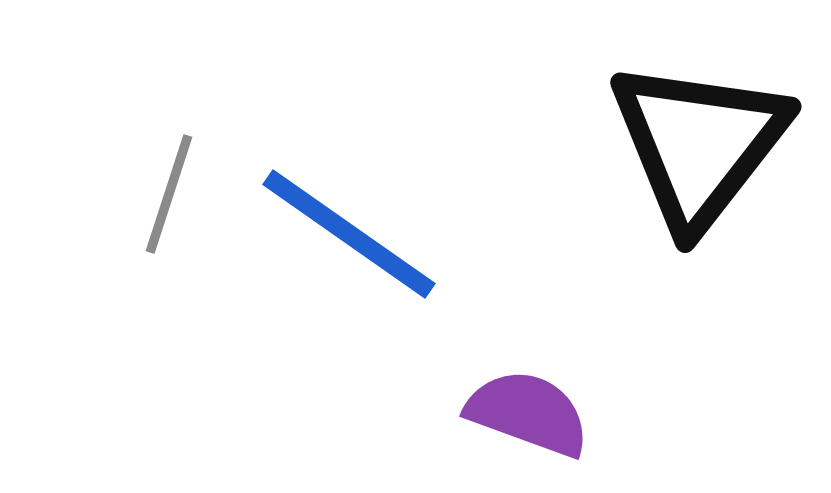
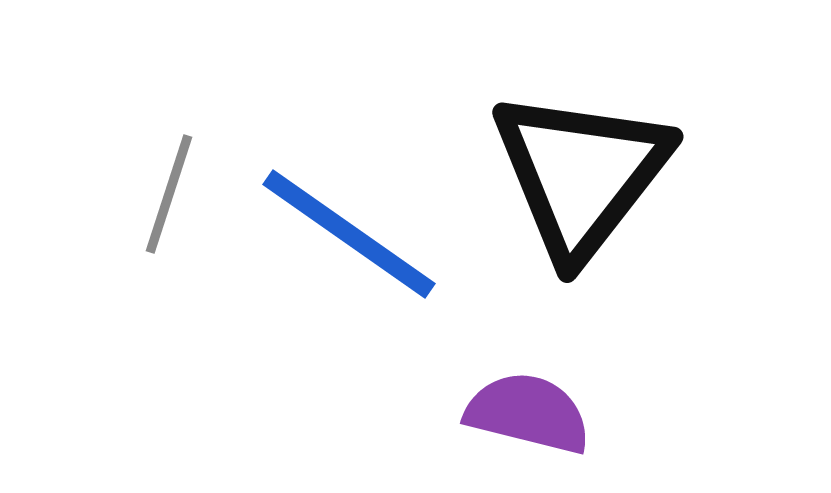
black triangle: moved 118 px left, 30 px down
purple semicircle: rotated 6 degrees counterclockwise
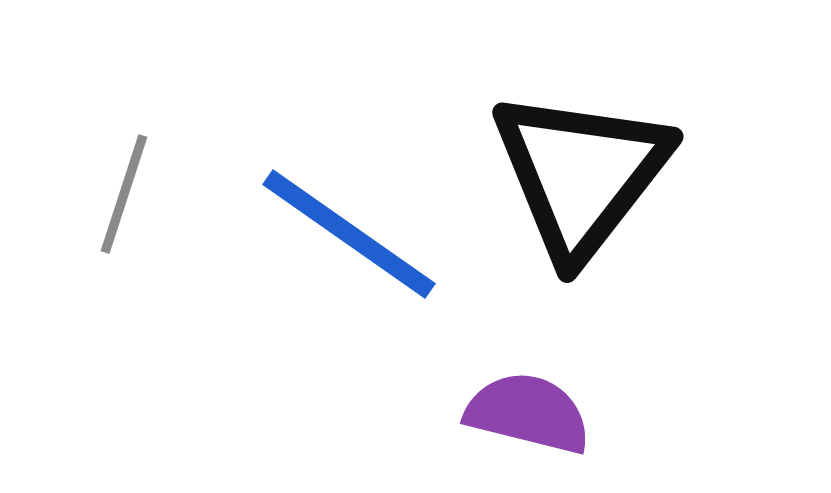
gray line: moved 45 px left
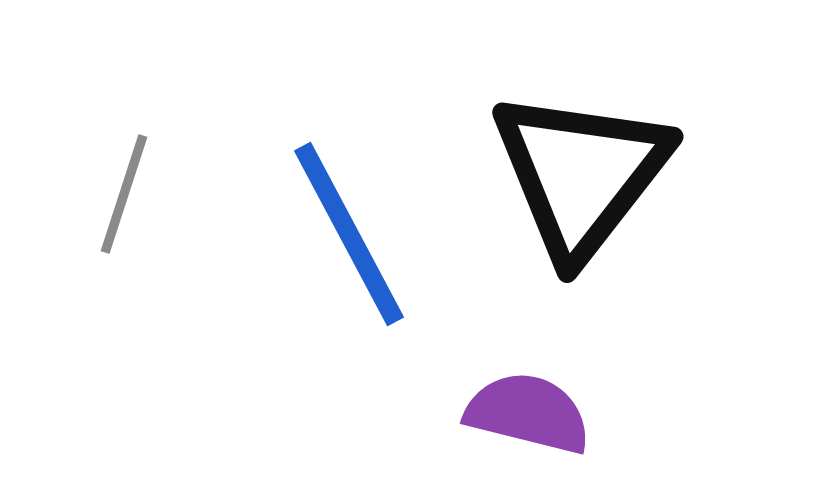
blue line: rotated 27 degrees clockwise
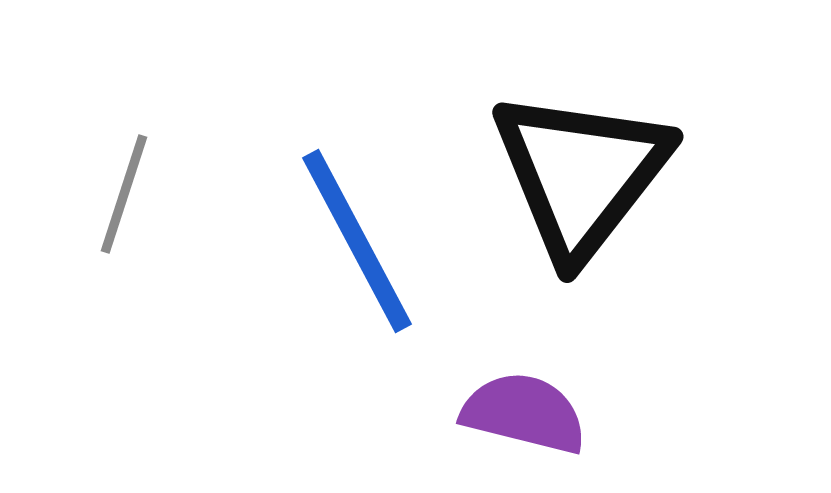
blue line: moved 8 px right, 7 px down
purple semicircle: moved 4 px left
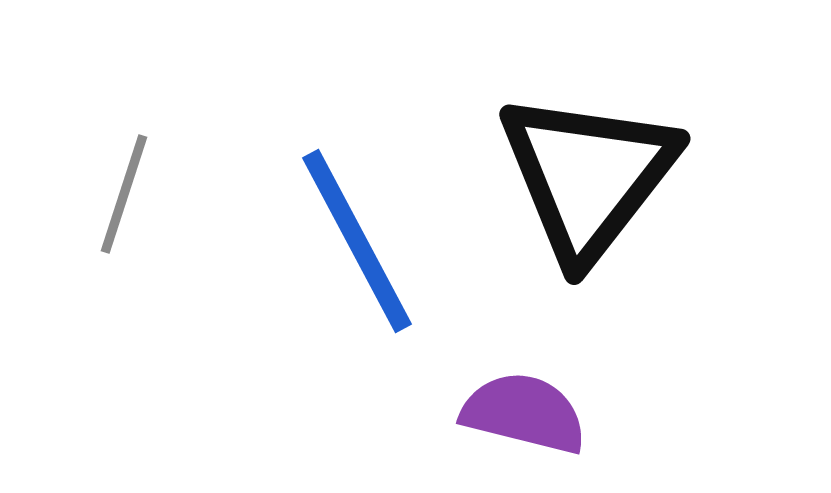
black triangle: moved 7 px right, 2 px down
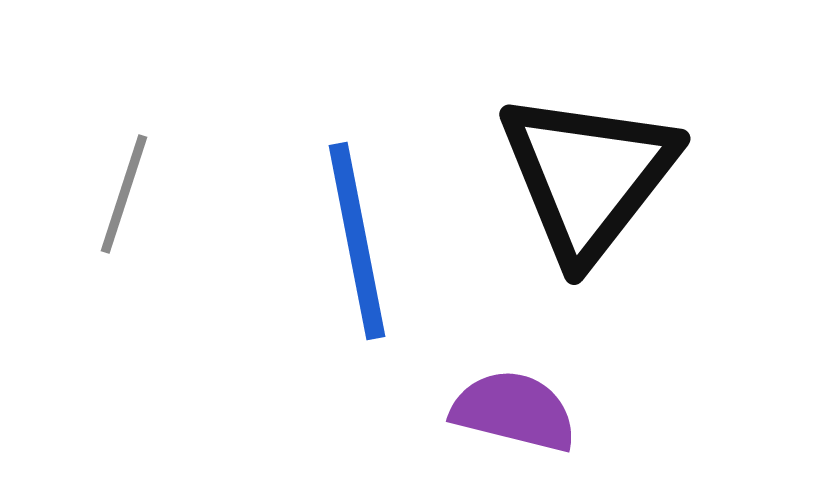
blue line: rotated 17 degrees clockwise
purple semicircle: moved 10 px left, 2 px up
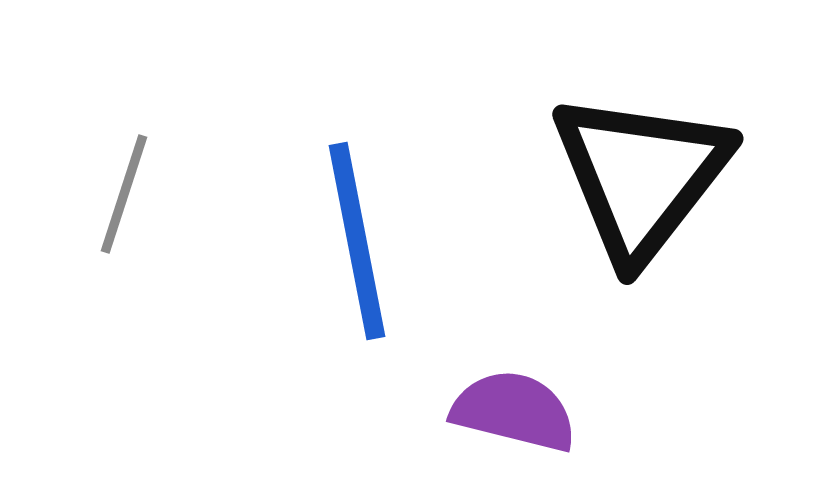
black triangle: moved 53 px right
